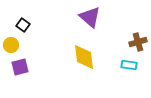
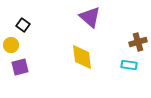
yellow diamond: moved 2 px left
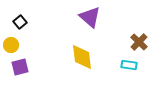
black square: moved 3 px left, 3 px up; rotated 16 degrees clockwise
brown cross: moved 1 px right; rotated 30 degrees counterclockwise
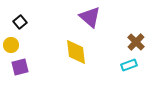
brown cross: moved 3 px left
yellow diamond: moved 6 px left, 5 px up
cyan rectangle: rotated 28 degrees counterclockwise
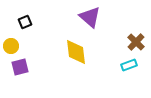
black square: moved 5 px right; rotated 16 degrees clockwise
yellow circle: moved 1 px down
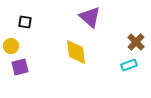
black square: rotated 32 degrees clockwise
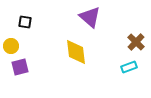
cyan rectangle: moved 2 px down
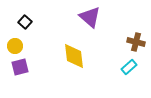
black square: rotated 32 degrees clockwise
brown cross: rotated 30 degrees counterclockwise
yellow circle: moved 4 px right
yellow diamond: moved 2 px left, 4 px down
cyan rectangle: rotated 21 degrees counterclockwise
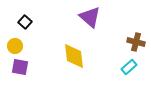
purple square: rotated 24 degrees clockwise
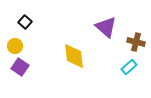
purple triangle: moved 16 px right, 10 px down
purple square: rotated 24 degrees clockwise
